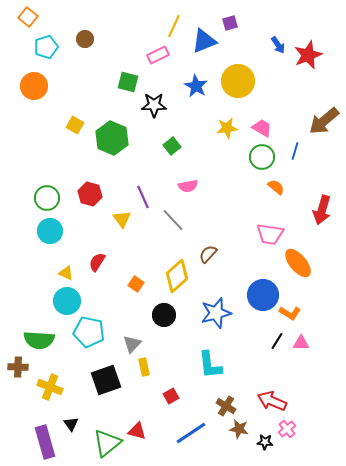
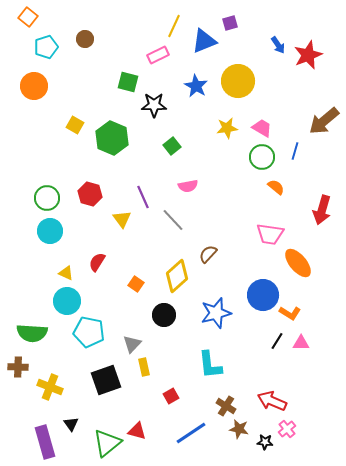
green semicircle at (39, 340): moved 7 px left, 7 px up
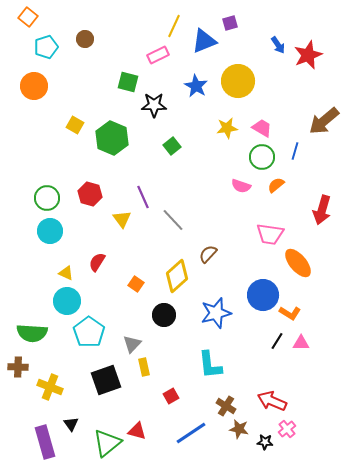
pink semicircle at (188, 186): moved 53 px right; rotated 30 degrees clockwise
orange semicircle at (276, 187): moved 2 px up; rotated 78 degrees counterclockwise
cyan pentagon at (89, 332): rotated 24 degrees clockwise
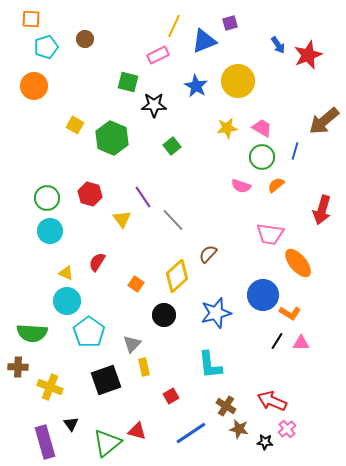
orange square at (28, 17): moved 3 px right, 2 px down; rotated 36 degrees counterclockwise
purple line at (143, 197): rotated 10 degrees counterclockwise
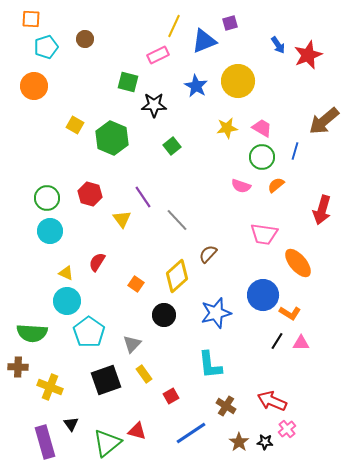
gray line at (173, 220): moved 4 px right
pink trapezoid at (270, 234): moved 6 px left
yellow rectangle at (144, 367): moved 7 px down; rotated 24 degrees counterclockwise
brown star at (239, 429): moved 13 px down; rotated 24 degrees clockwise
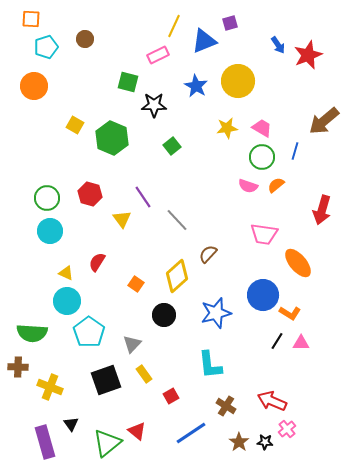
pink semicircle at (241, 186): moved 7 px right
red triangle at (137, 431): rotated 24 degrees clockwise
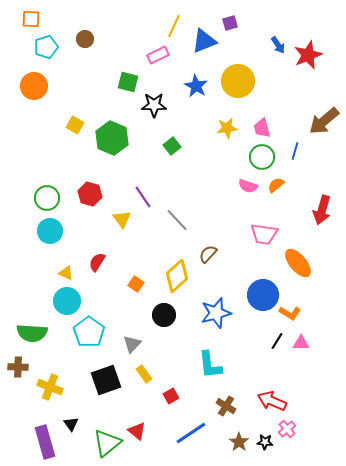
pink trapezoid at (262, 128): rotated 135 degrees counterclockwise
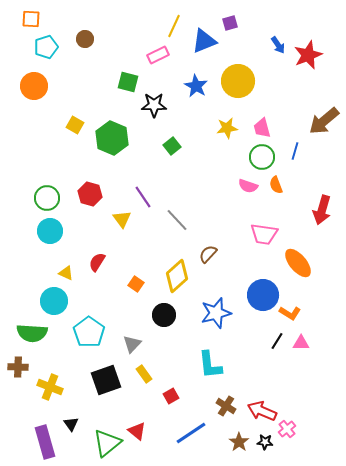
orange semicircle at (276, 185): rotated 72 degrees counterclockwise
cyan circle at (67, 301): moved 13 px left
red arrow at (272, 401): moved 10 px left, 10 px down
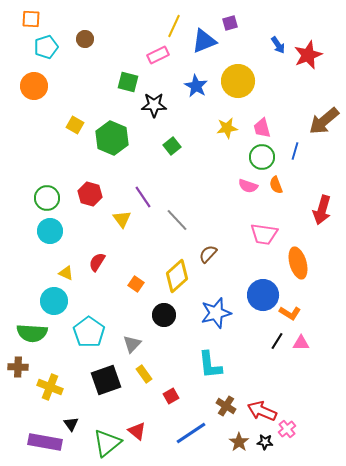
orange ellipse at (298, 263): rotated 24 degrees clockwise
purple rectangle at (45, 442): rotated 64 degrees counterclockwise
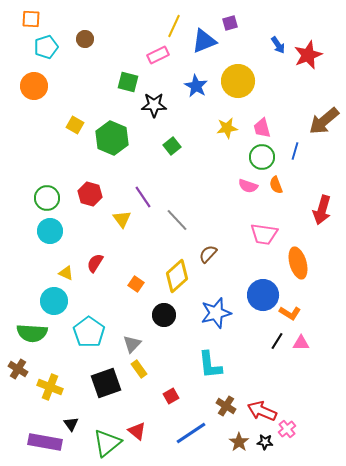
red semicircle at (97, 262): moved 2 px left, 1 px down
brown cross at (18, 367): moved 2 px down; rotated 30 degrees clockwise
yellow rectangle at (144, 374): moved 5 px left, 5 px up
black square at (106, 380): moved 3 px down
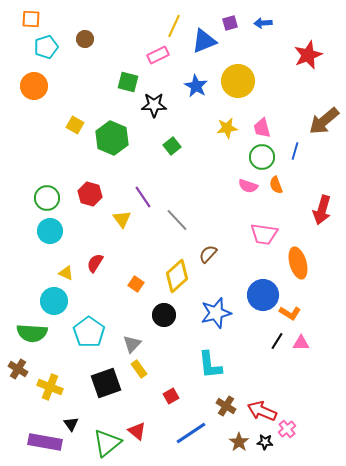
blue arrow at (278, 45): moved 15 px left, 22 px up; rotated 120 degrees clockwise
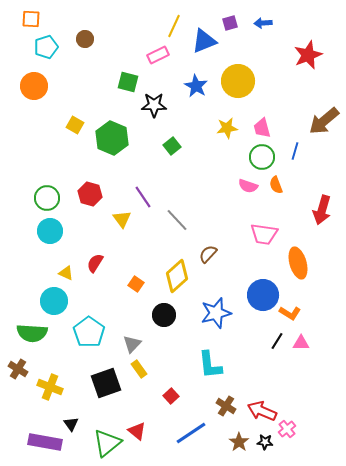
red square at (171, 396): rotated 14 degrees counterclockwise
